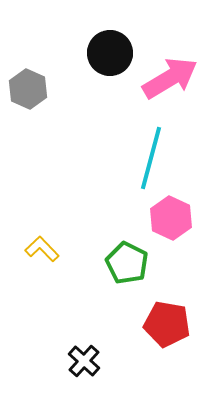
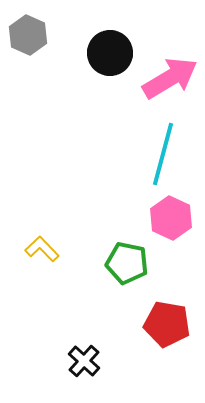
gray hexagon: moved 54 px up
cyan line: moved 12 px right, 4 px up
green pentagon: rotated 15 degrees counterclockwise
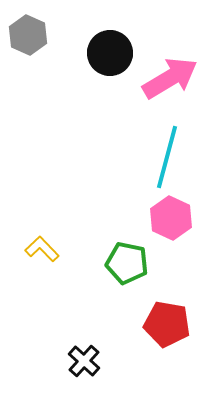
cyan line: moved 4 px right, 3 px down
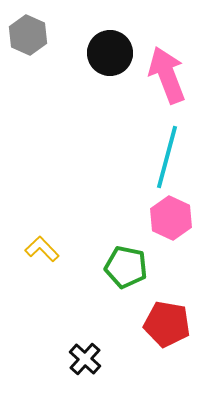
pink arrow: moved 3 px left, 3 px up; rotated 80 degrees counterclockwise
green pentagon: moved 1 px left, 4 px down
black cross: moved 1 px right, 2 px up
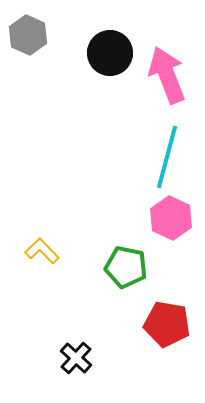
yellow L-shape: moved 2 px down
black cross: moved 9 px left, 1 px up
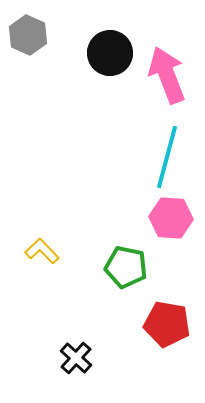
pink hexagon: rotated 21 degrees counterclockwise
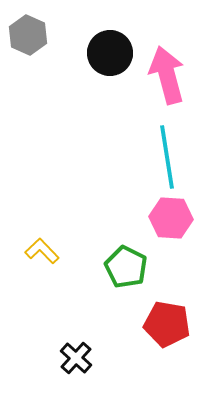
pink arrow: rotated 6 degrees clockwise
cyan line: rotated 24 degrees counterclockwise
green pentagon: rotated 15 degrees clockwise
